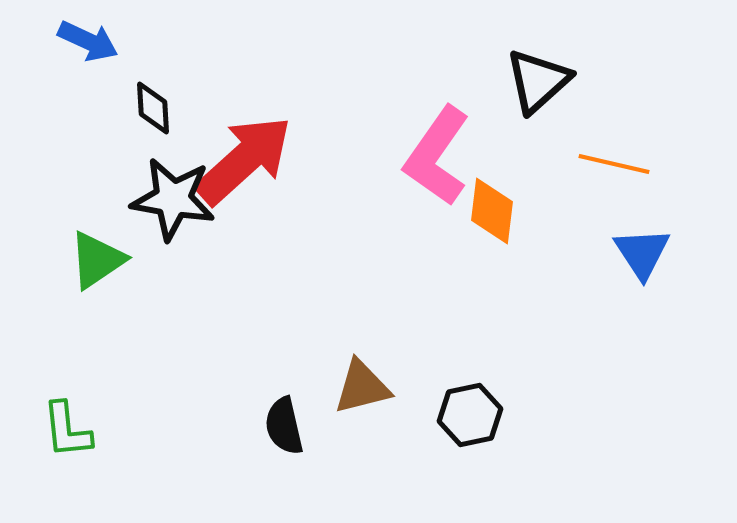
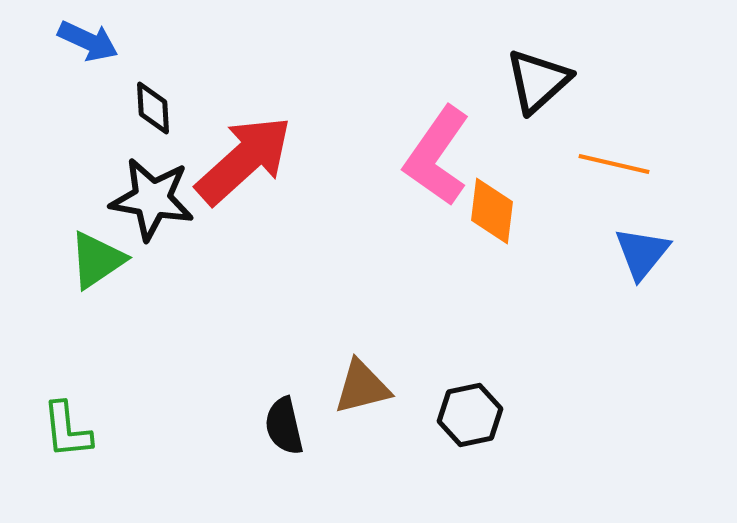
black star: moved 21 px left
blue triangle: rotated 12 degrees clockwise
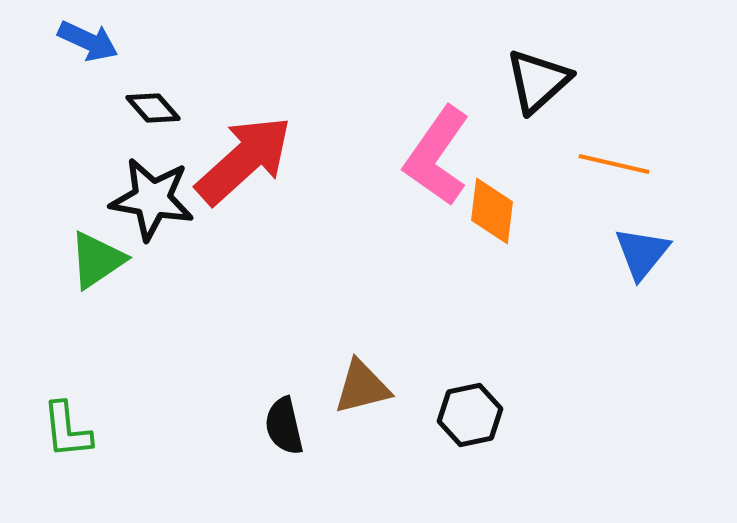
black diamond: rotated 38 degrees counterclockwise
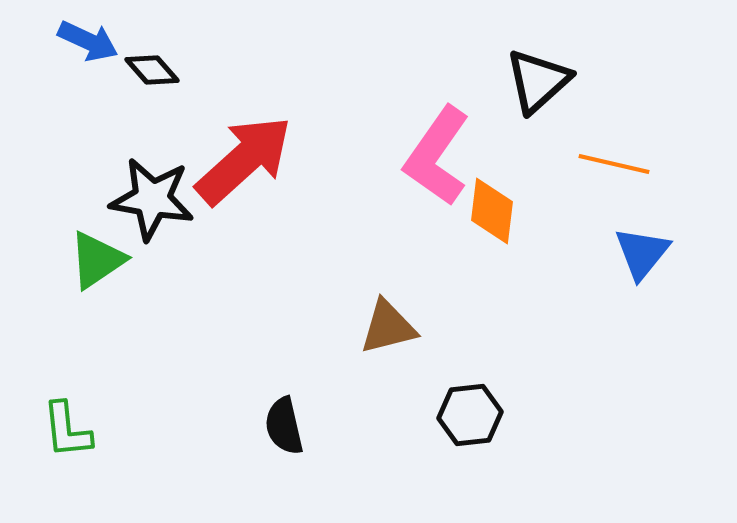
black diamond: moved 1 px left, 38 px up
brown triangle: moved 26 px right, 60 px up
black hexagon: rotated 6 degrees clockwise
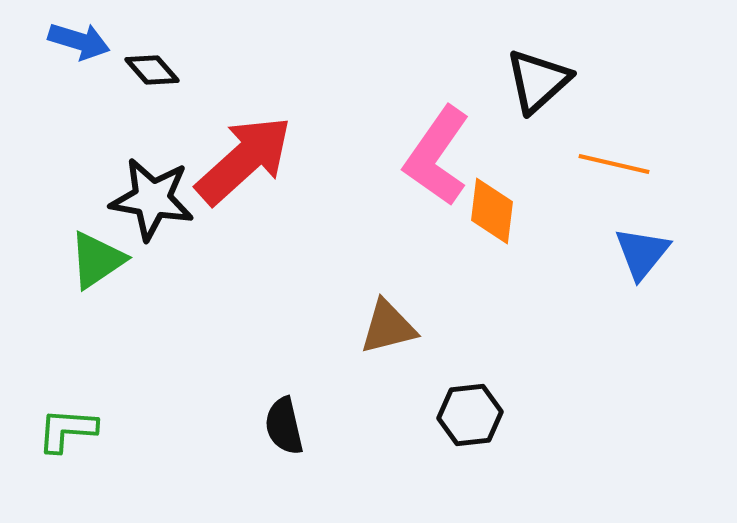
blue arrow: moved 9 px left; rotated 8 degrees counterclockwise
green L-shape: rotated 100 degrees clockwise
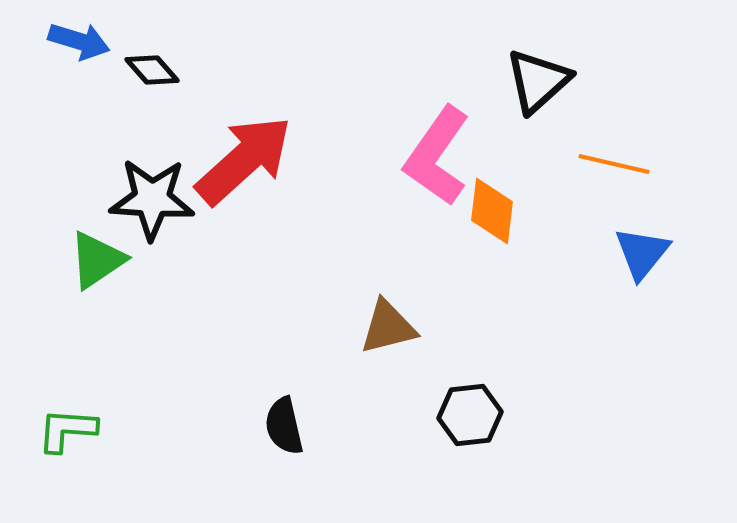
black star: rotated 6 degrees counterclockwise
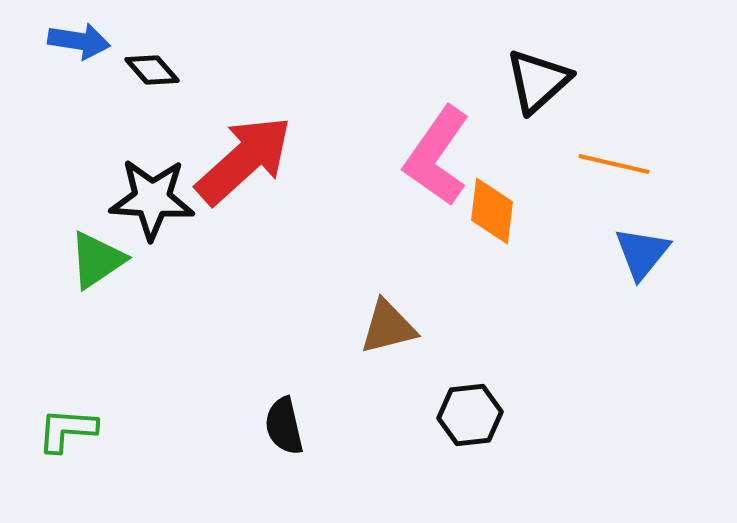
blue arrow: rotated 8 degrees counterclockwise
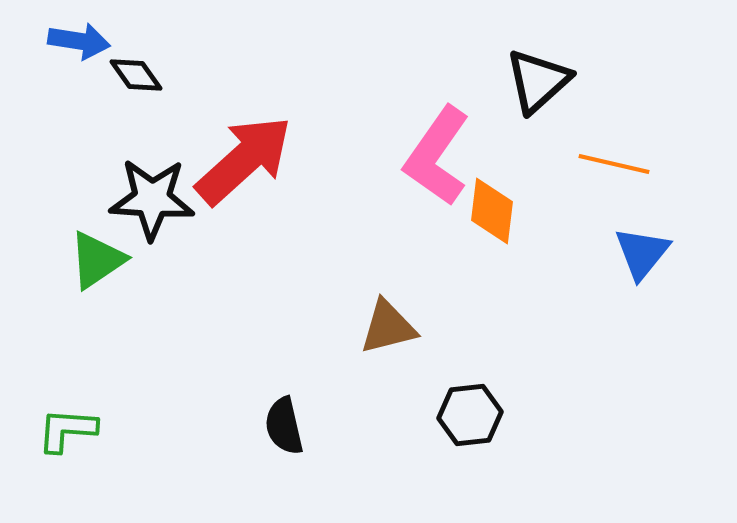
black diamond: moved 16 px left, 5 px down; rotated 6 degrees clockwise
